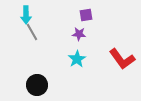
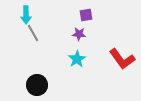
gray line: moved 1 px right, 1 px down
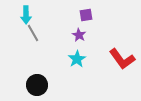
purple star: moved 1 px down; rotated 24 degrees clockwise
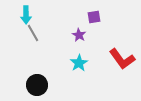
purple square: moved 8 px right, 2 px down
cyan star: moved 2 px right, 4 px down
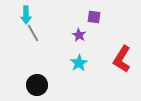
purple square: rotated 16 degrees clockwise
red L-shape: rotated 68 degrees clockwise
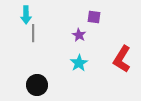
gray line: rotated 30 degrees clockwise
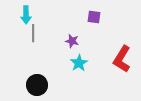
purple star: moved 7 px left, 6 px down; rotated 16 degrees counterclockwise
